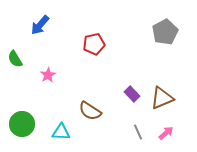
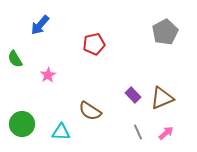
purple rectangle: moved 1 px right, 1 px down
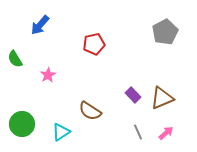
cyan triangle: rotated 36 degrees counterclockwise
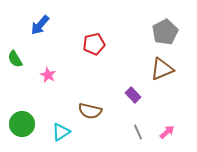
pink star: rotated 14 degrees counterclockwise
brown triangle: moved 29 px up
brown semicircle: rotated 20 degrees counterclockwise
pink arrow: moved 1 px right, 1 px up
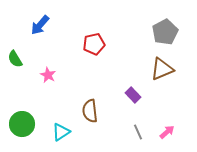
brown semicircle: rotated 70 degrees clockwise
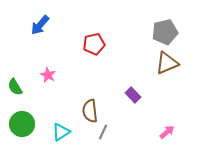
gray pentagon: rotated 15 degrees clockwise
green semicircle: moved 28 px down
brown triangle: moved 5 px right, 6 px up
gray line: moved 35 px left; rotated 49 degrees clockwise
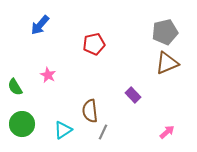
cyan triangle: moved 2 px right, 2 px up
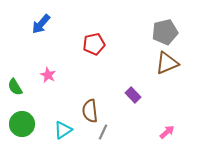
blue arrow: moved 1 px right, 1 px up
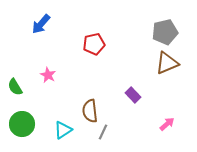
pink arrow: moved 8 px up
